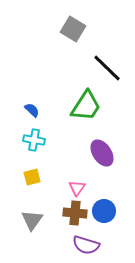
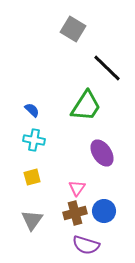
brown cross: rotated 20 degrees counterclockwise
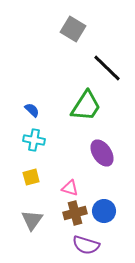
yellow square: moved 1 px left
pink triangle: moved 7 px left; rotated 48 degrees counterclockwise
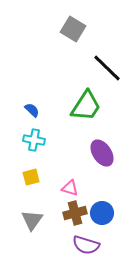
blue circle: moved 2 px left, 2 px down
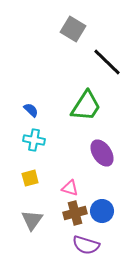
black line: moved 6 px up
blue semicircle: moved 1 px left
yellow square: moved 1 px left, 1 px down
blue circle: moved 2 px up
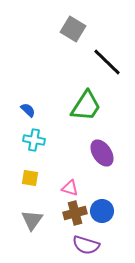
blue semicircle: moved 3 px left
yellow square: rotated 24 degrees clockwise
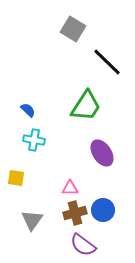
yellow square: moved 14 px left
pink triangle: rotated 18 degrees counterclockwise
blue circle: moved 1 px right, 1 px up
purple semicircle: moved 3 px left; rotated 20 degrees clockwise
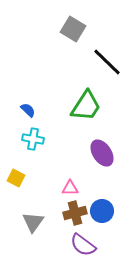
cyan cross: moved 1 px left, 1 px up
yellow square: rotated 18 degrees clockwise
blue circle: moved 1 px left, 1 px down
gray triangle: moved 1 px right, 2 px down
